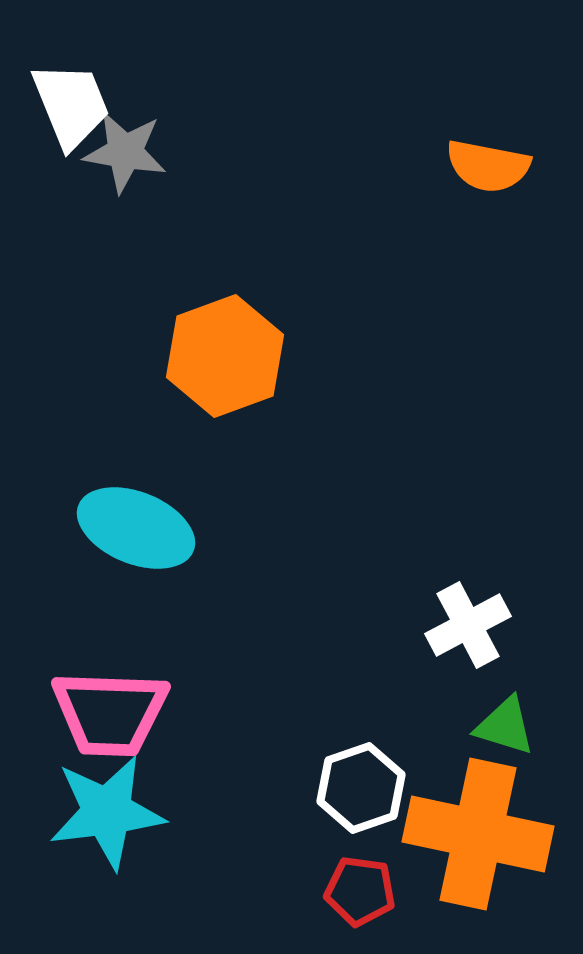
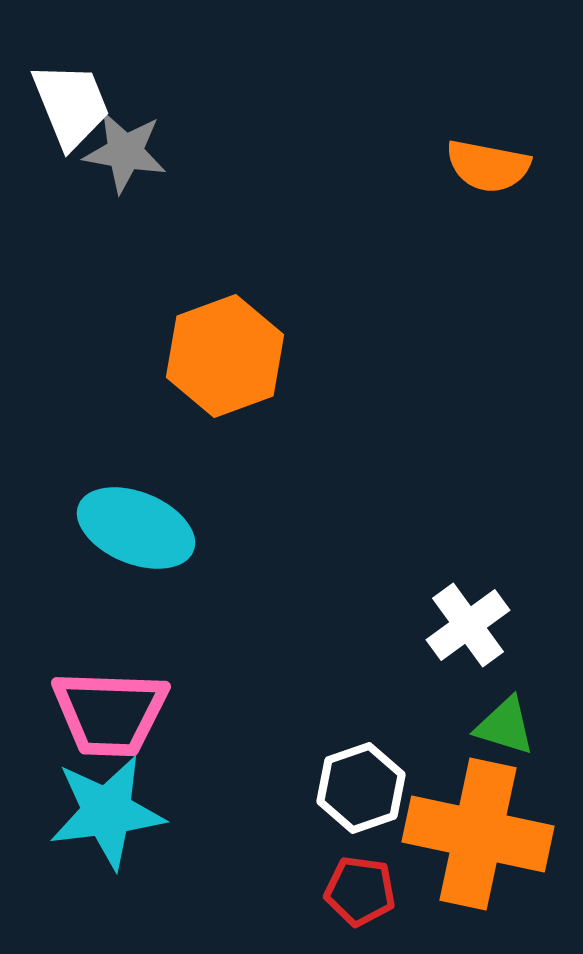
white cross: rotated 8 degrees counterclockwise
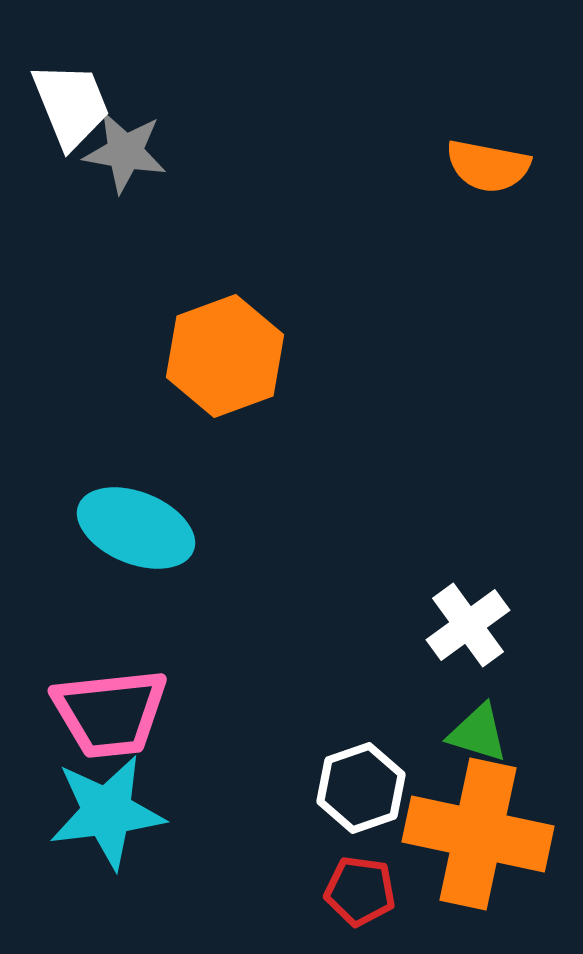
pink trapezoid: rotated 8 degrees counterclockwise
green triangle: moved 27 px left, 7 px down
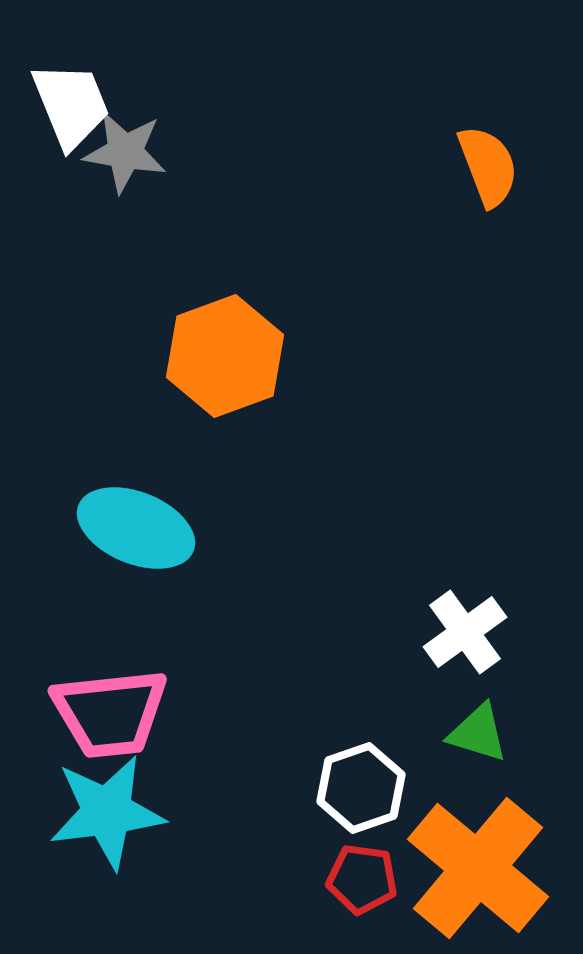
orange semicircle: rotated 122 degrees counterclockwise
white cross: moved 3 px left, 7 px down
orange cross: moved 34 px down; rotated 28 degrees clockwise
red pentagon: moved 2 px right, 12 px up
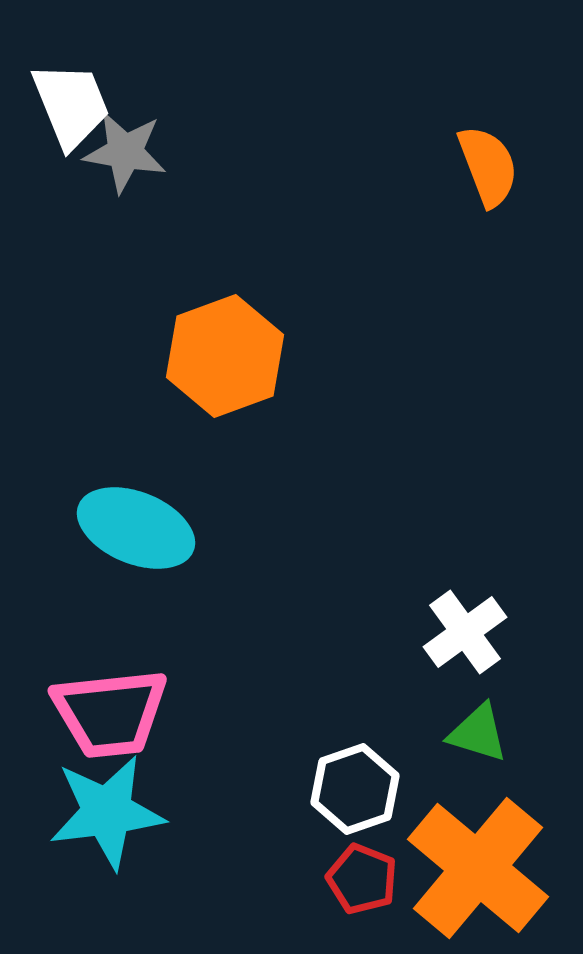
white hexagon: moved 6 px left, 1 px down
red pentagon: rotated 14 degrees clockwise
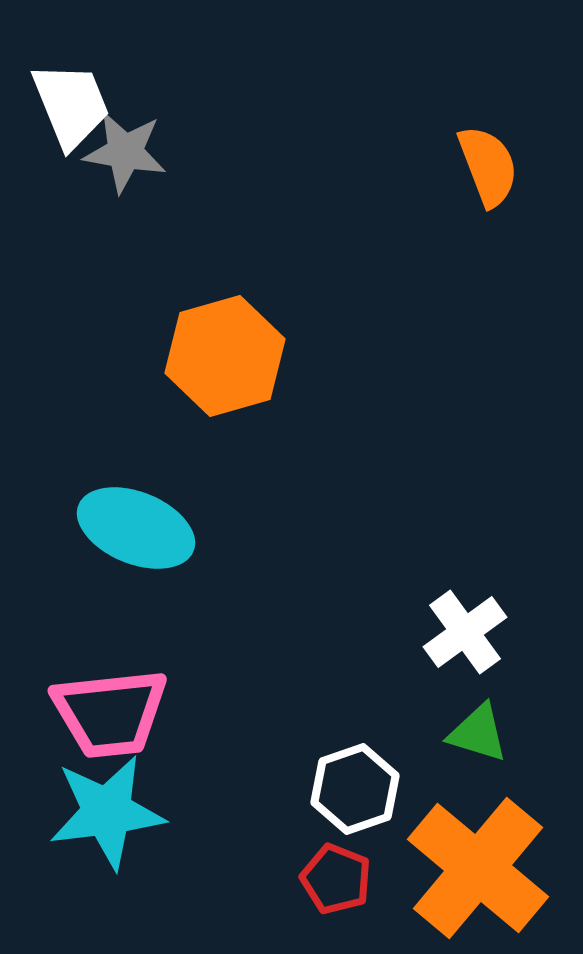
orange hexagon: rotated 4 degrees clockwise
red pentagon: moved 26 px left
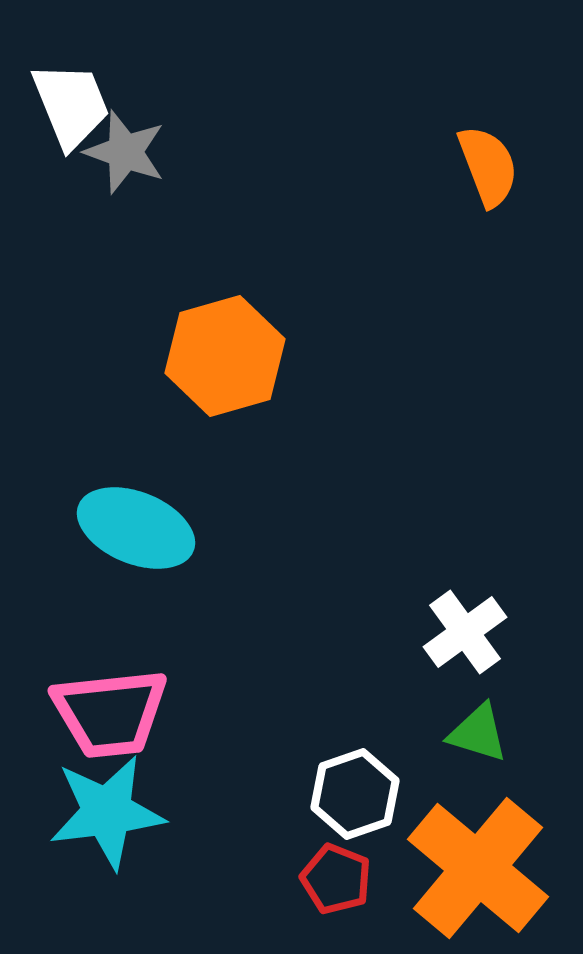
gray star: rotated 10 degrees clockwise
white hexagon: moved 5 px down
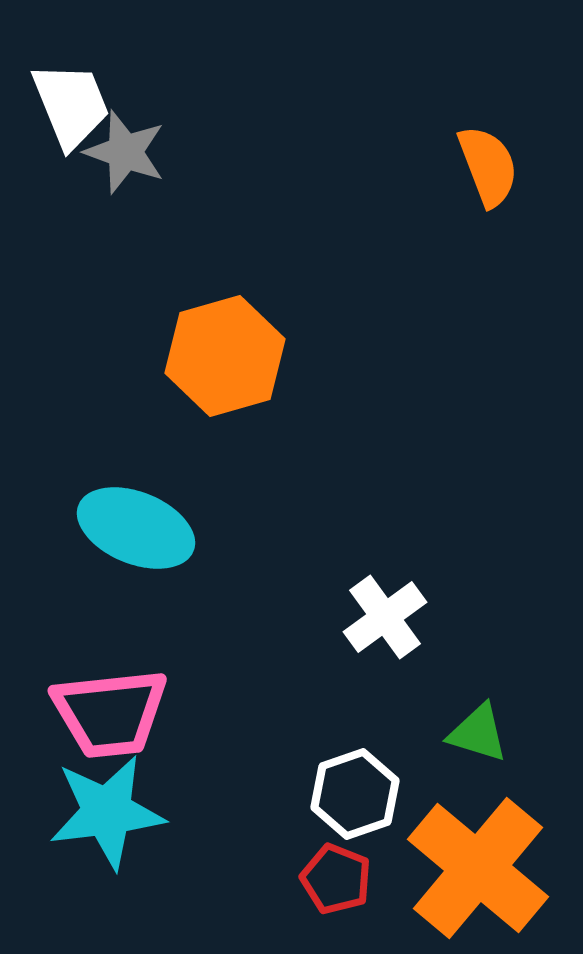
white cross: moved 80 px left, 15 px up
